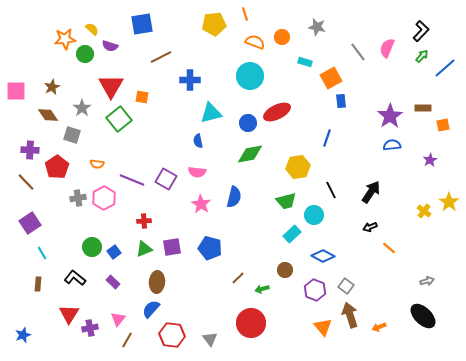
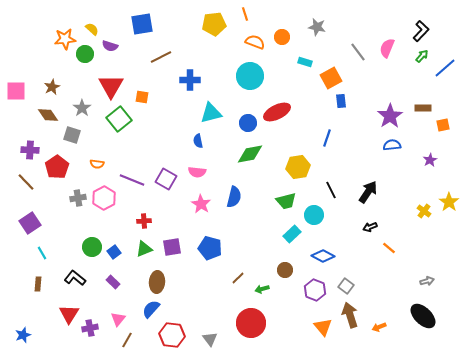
black arrow at (371, 192): moved 3 px left
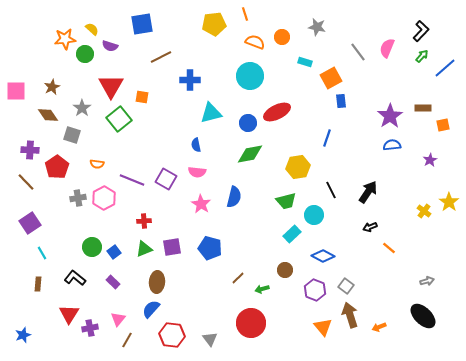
blue semicircle at (198, 141): moved 2 px left, 4 px down
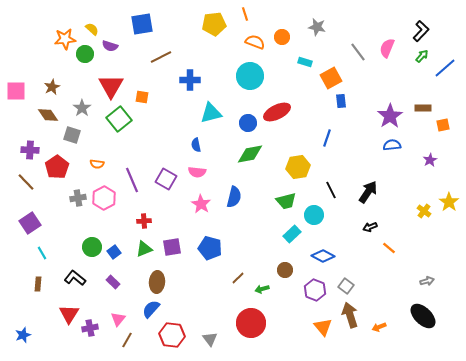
purple line at (132, 180): rotated 45 degrees clockwise
